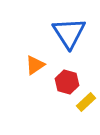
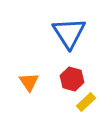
orange triangle: moved 6 px left, 17 px down; rotated 30 degrees counterclockwise
red hexagon: moved 5 px right, 3 px up
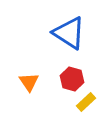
blue triangle: rotated 24 degrees counterclockwise
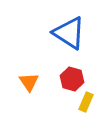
yellow rectangle: rotated 24 degrees counterclockwise
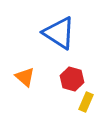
blue triangle: moved 10 px left
orange triangle: moved 4 px left, 5 px up; rotated 15 degrees counterclockwise
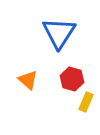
blue triangle: rotated 30 degrees clockwise
orange triangle: moved 3 px right, 3 px down
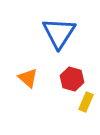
orange triangle: moved 2 px up
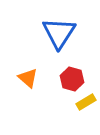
yellow rectangle: rotated 36 degrees clockwise
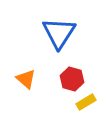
orange triangle: moved 2 px left, 1 px down
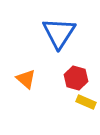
red hexagon: moved 4 px right, 1 px up
yellow rectangle: rotated 54 degrees clockwise
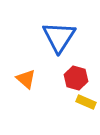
blue triangle: moved 4 px down
